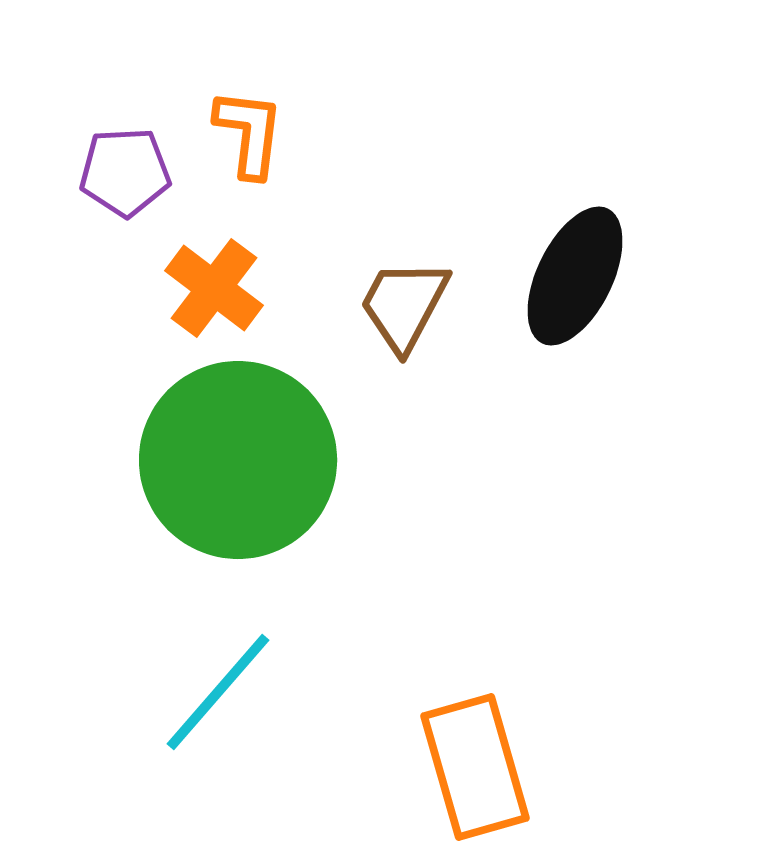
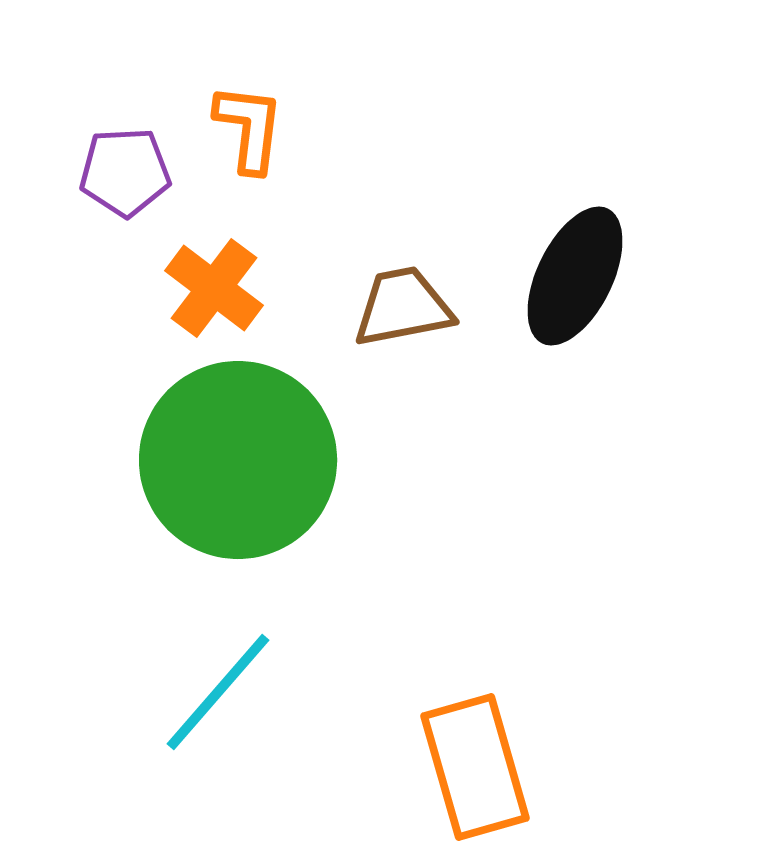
orange L-shape: moved 5 px up
brown trapezoid: moved 1 px left, 2 px down; rotated 51 degrees clockwise
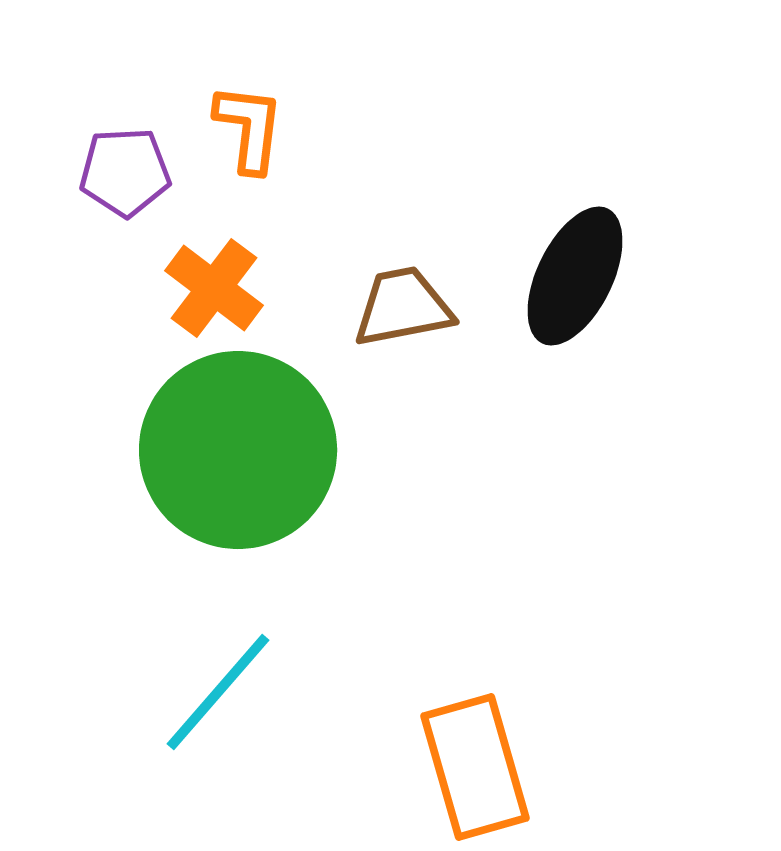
green circle: moved 10 px up
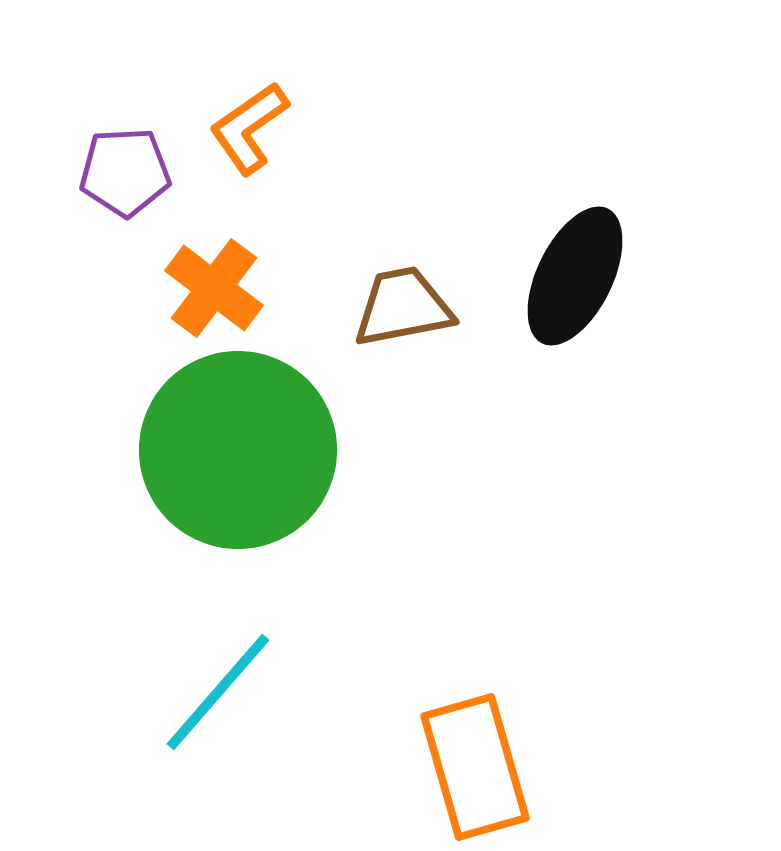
orange L-shape: rotated 132 degrees counterclockwise
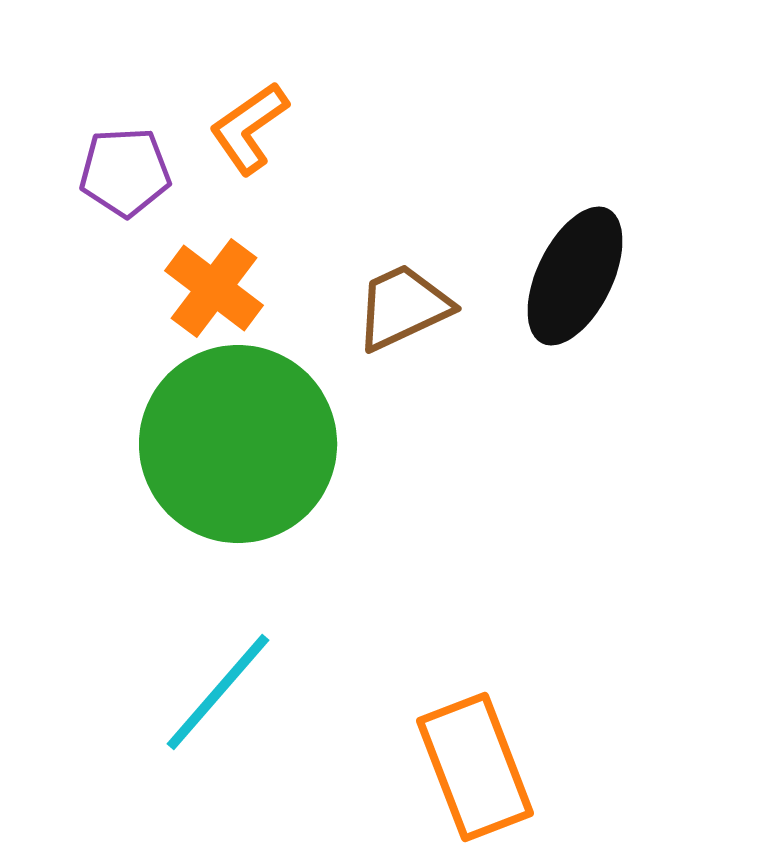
brown trapezoid: rotated 14 degrees counterclockwise
green circle: moved 6 px up
orange rectangle: rotated 5 degrees counterclockwise
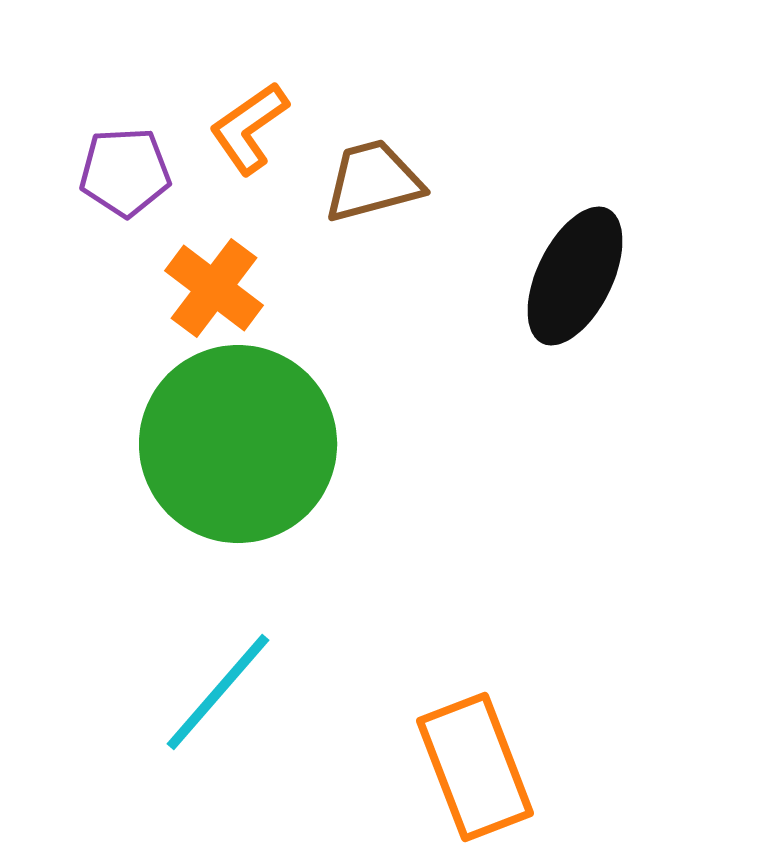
brown trapezoid: moved 30 px left, 126 px up; rotated 10 degrees clockwise
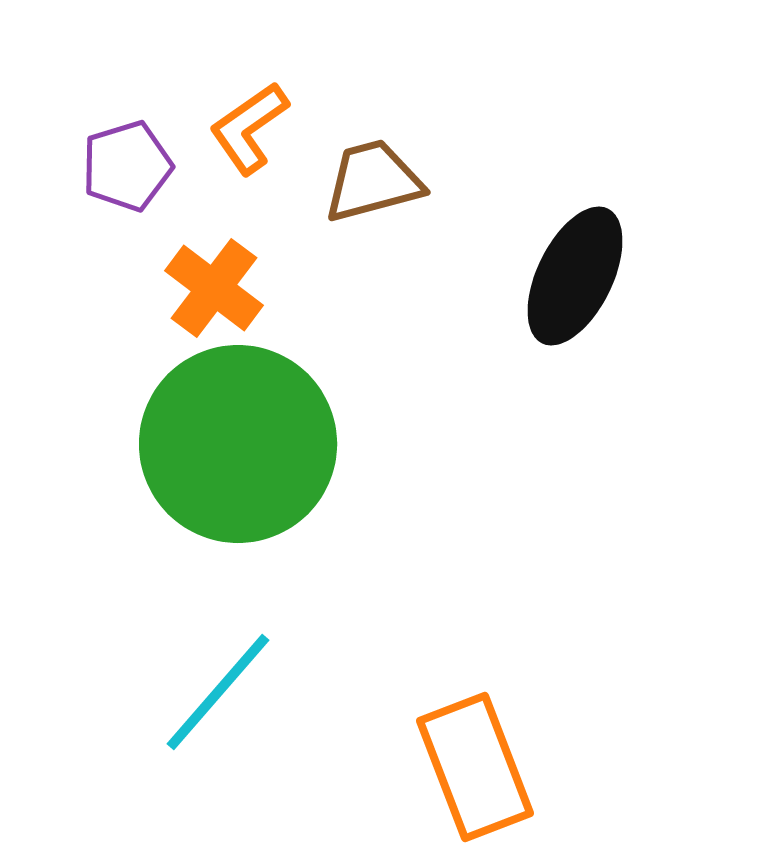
purple pentagon: moved 2 px right, 6 px up; rotated 14 degrees counterclockwise
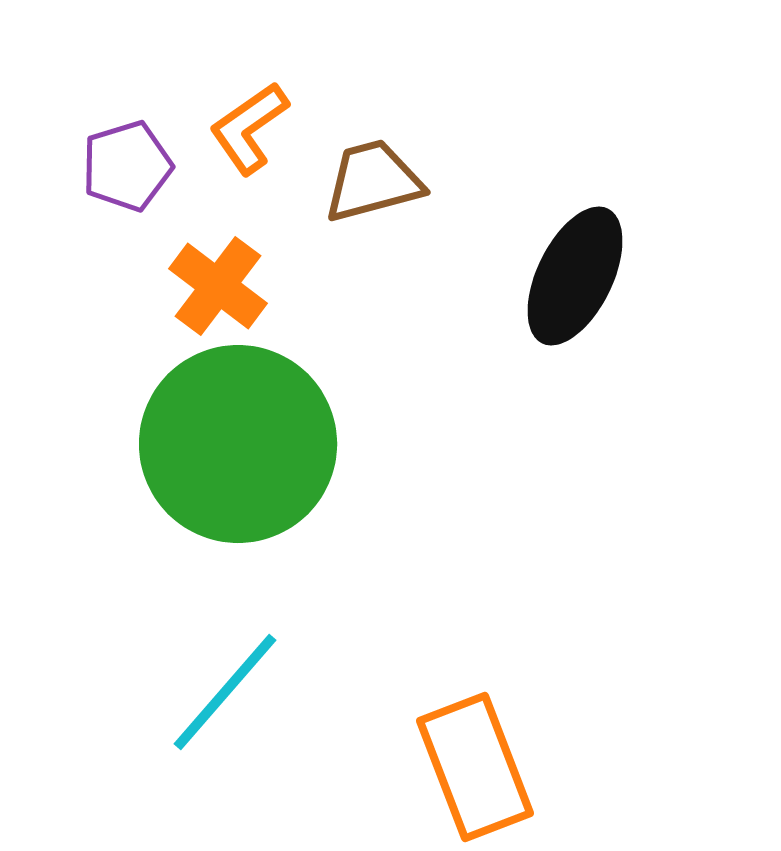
orange cross: moved 4 px right, 2 px up
cyan line: moved 7 px right
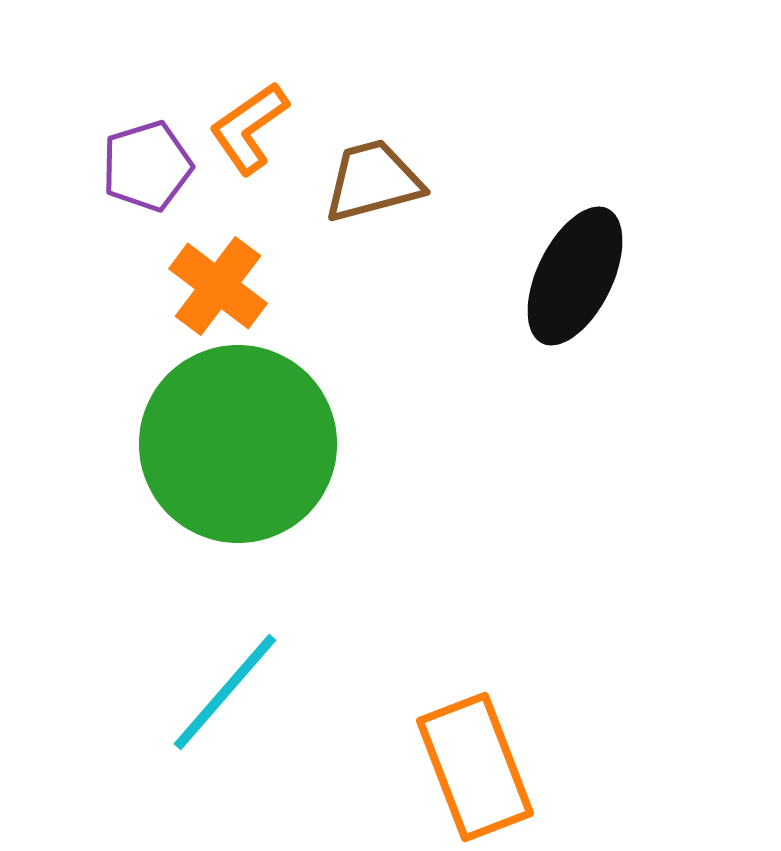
purple pentagon: moved 20 px right
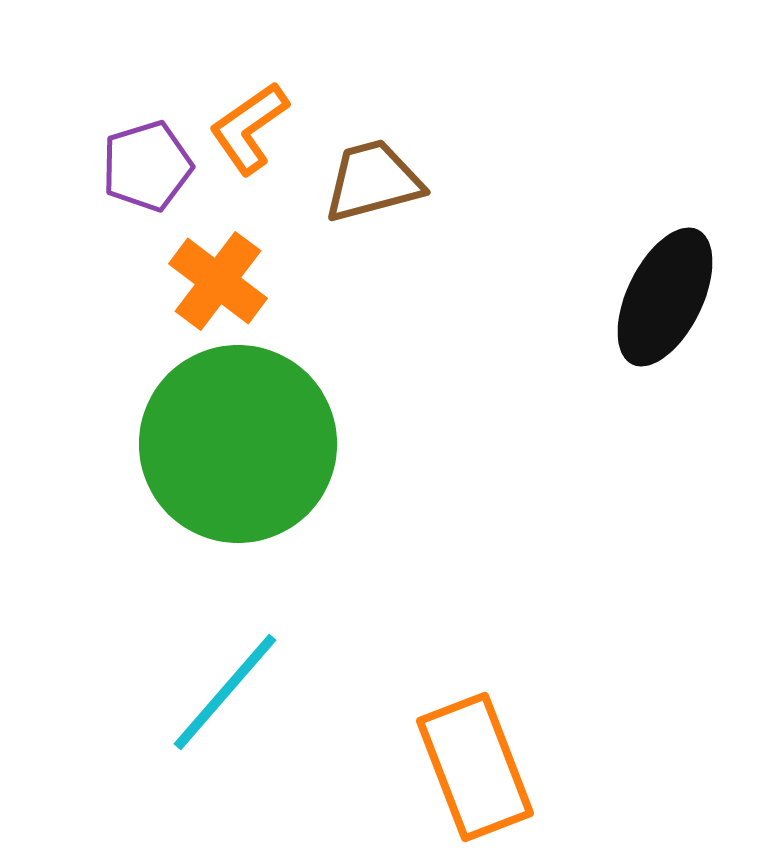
black ellipse: moved 90 px right, 21 px down
orange cross: moved 5 px up
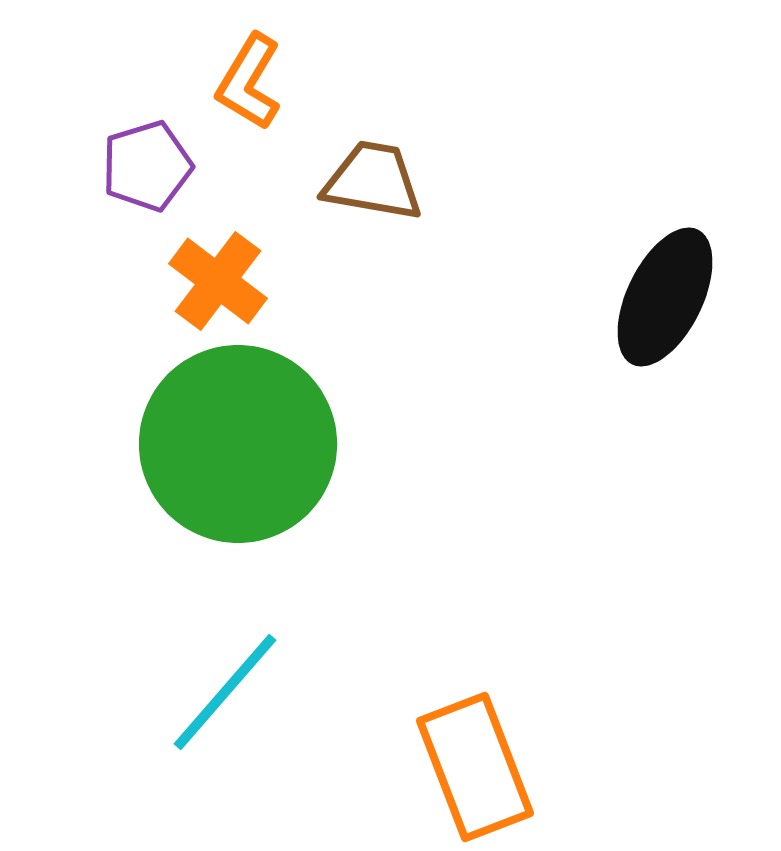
orange L-shape: moved 46 px up; rotated 24 degrees counterclockwise
brown trapezoid: rotated 25 degrees clockwise
